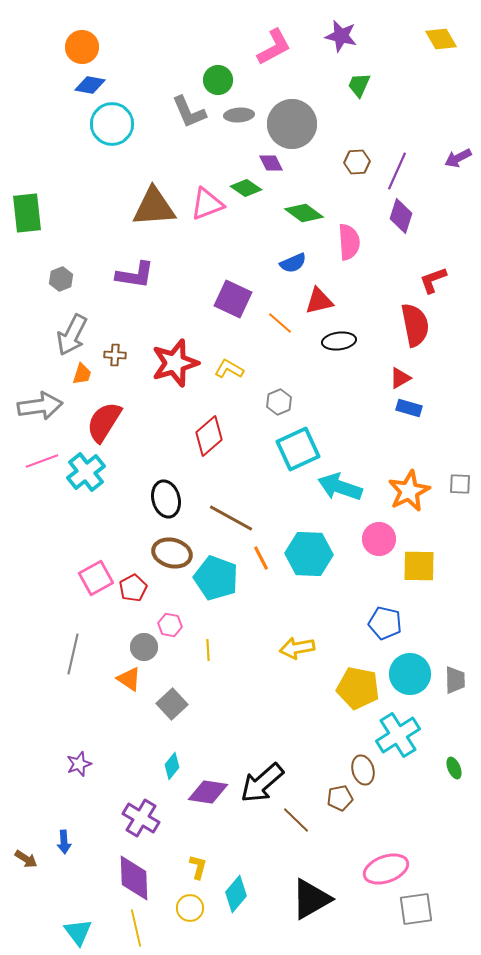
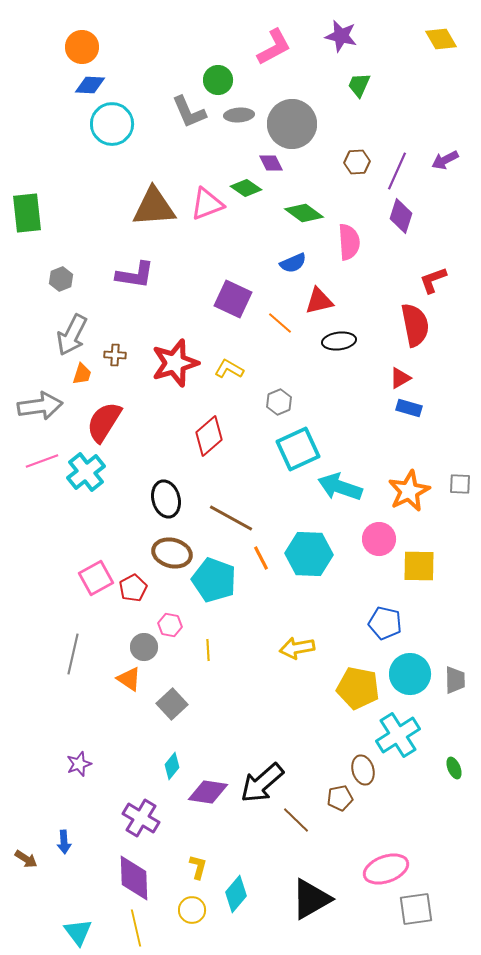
blue diamond at (90, 85): rotated 8 degrees counterclockwise
purple arrow at (458, 158): moved 13 px left, 2 px down
cyan pentagon at (216, 578): moved 2 px left, 2 px down
yellow circle at (190, 908): moved 2 px right, 2 px down
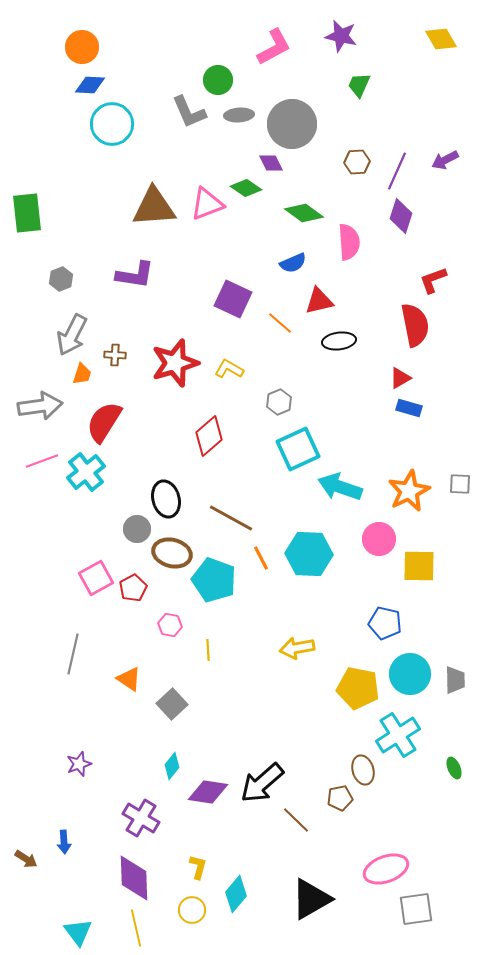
gray circle at (144, 647): moved 7 px left, 118 px up
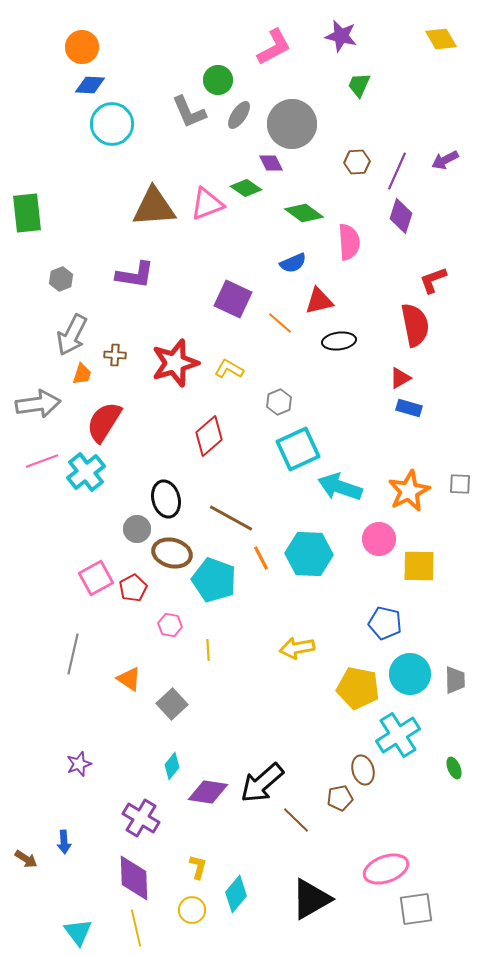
gray ellipse at (239, 115): rotated 52 degrees counterclockwise
gray arrow at (40, 406): moved 2 px left, 2 px up
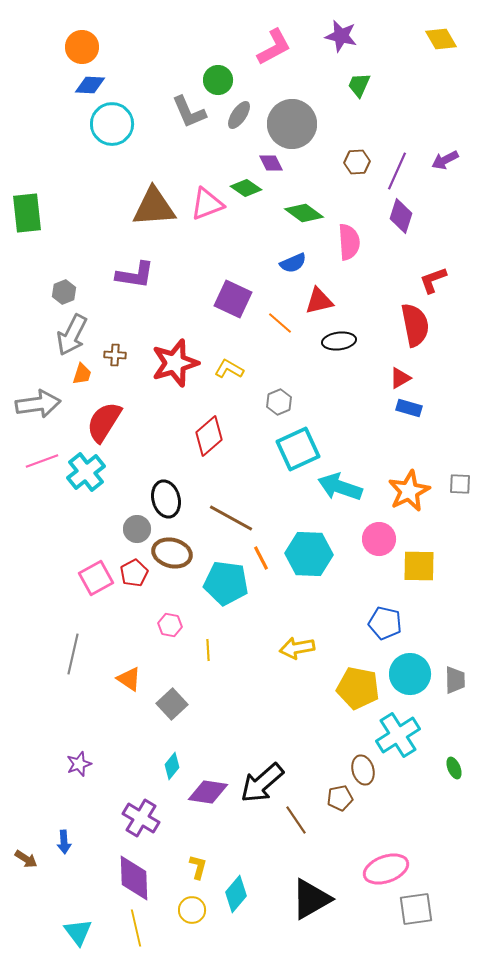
gray hexagon at (61, 279): moved 3 px right, 13 px down
cyan pentagon at (214, 580): moved 12 px right, 3 px down; rotated 12 degrees counterclockwise
red pentagon at (133, 588): moved 1 px right, 15 px up
brown line at (296, 820): rotated 12 degrees clockwise
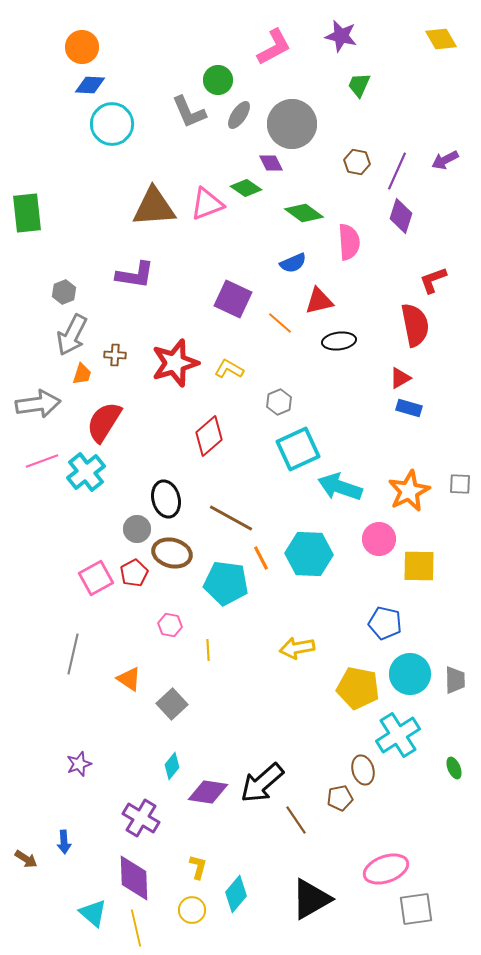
brown hexagon at (357, 162): rotated 15 degrees clockwise
cyan triangle at (78, 932): moved 15 px right, 19 px up; rotated 12 degrees counterclockwise
